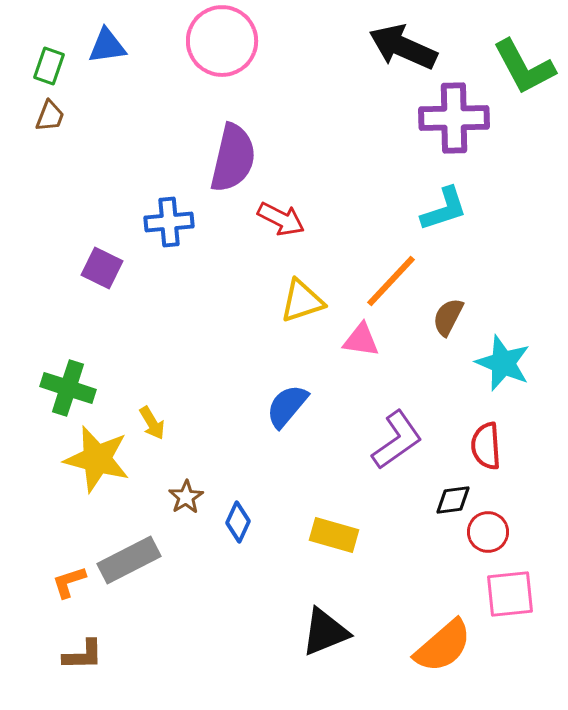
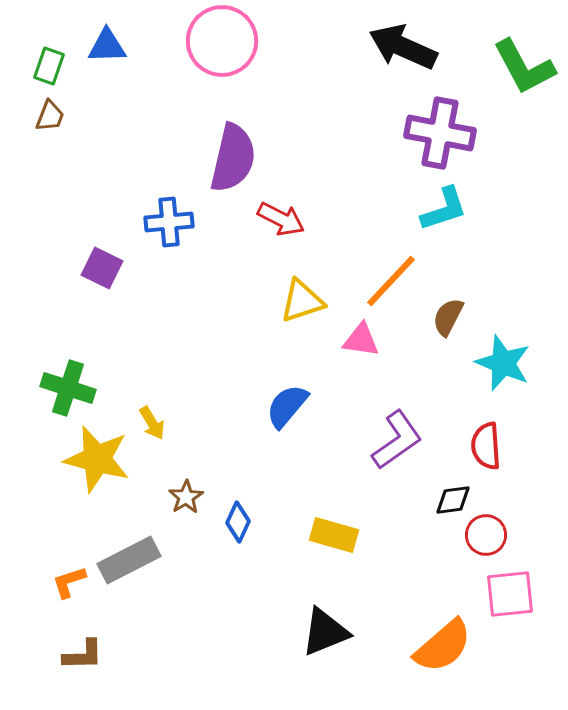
blue triangle: rotated 6 degrees clockwise
purple cross: moved 14 px left, 15 px down; rotated 12 degrees clockwise
red circle: moved 2 px left, 3 px down
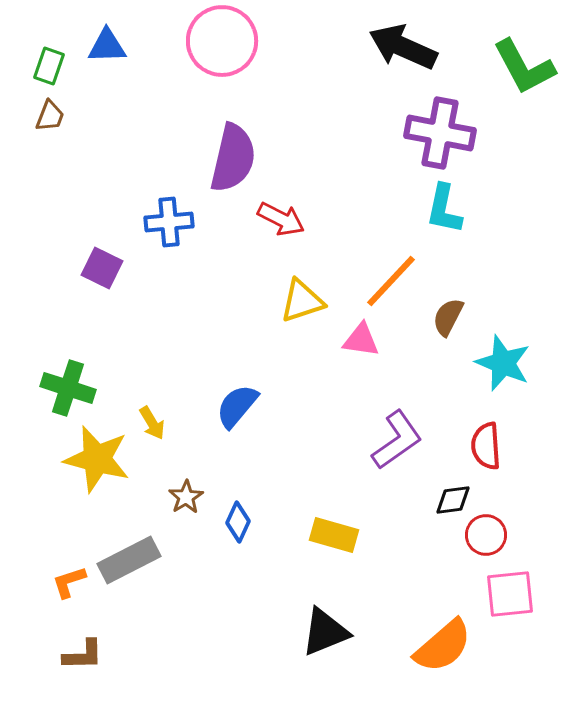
cyan L-shape: rotated 120 degrees clockwise
blue semicircle: moved 50 px left
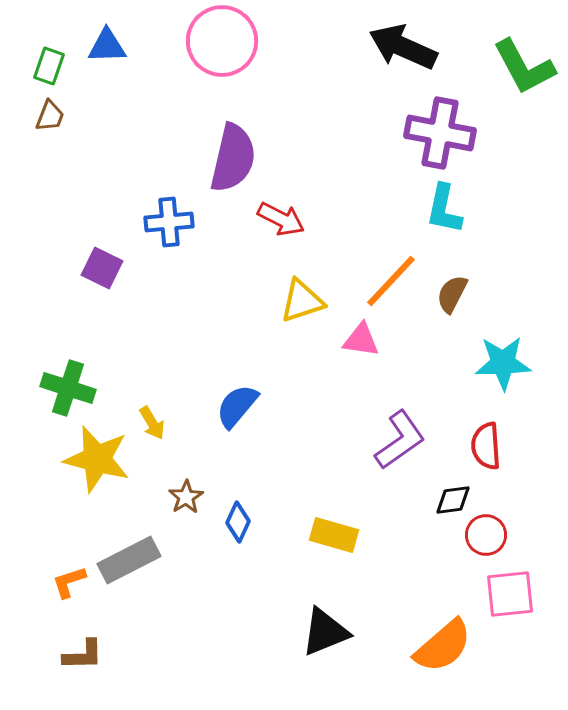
brown semicircle: moved 4 px right, 23 px up
cyan star: rotated 24 degrees counterclockwise
purple L-shape: moved 3 px right
